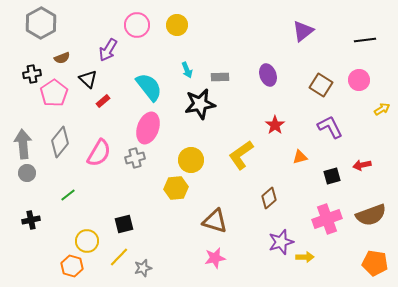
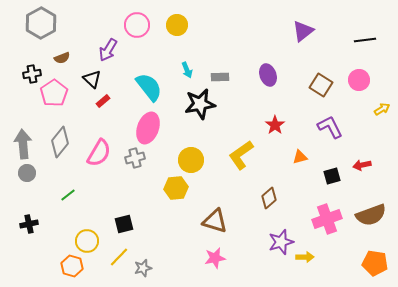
black triangle at (88, 79): moved 4 px right
black cross at (31, 220): moved 2 px left, 4 px down
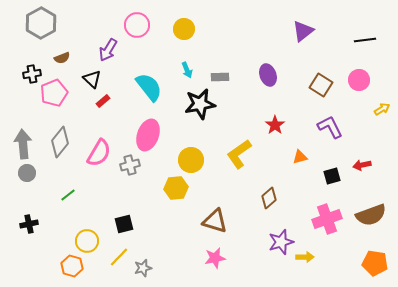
yellow circle at (177, 25): moved 7 px right, 4 px down
pink pentagon at (54, 93): rotated 12 degrees clockwise
pink ellipse at (148, 128): moved 7 px down
yellow L-shape at (241, 155): moved 2 px left, 1 px up
gray cross at (135, 158): moved 5 px left, 7 px down
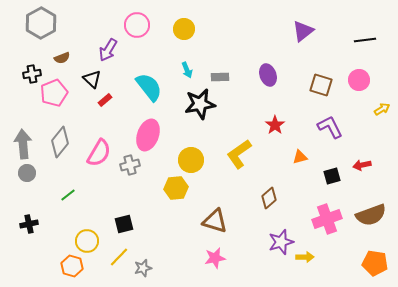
brown square at (321, 85): rotated 15 degrees counterclockwise
red rectangle at (103, 101): moved 2 px right, 1 px up
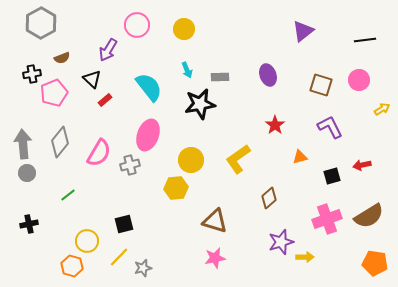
yellow L-shape at (239, 154): moved 1 px left, 5 px down
brown semicircle at (371, 215): moved 2 px left, 1 px down; rotated 12 degrees counterclockwise
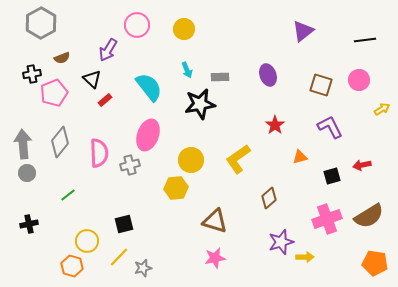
pink semicircle at (99, 153): rotated 32 degrees counterclockwise
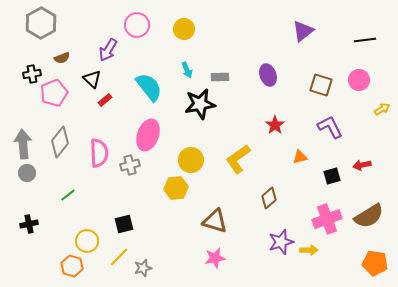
yellow arrow at (305, 257): moved 4 px right, 7 px up
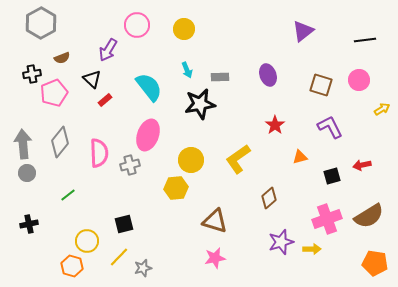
yellow arrow at (309, 250): moved 3 px right, 1 px up
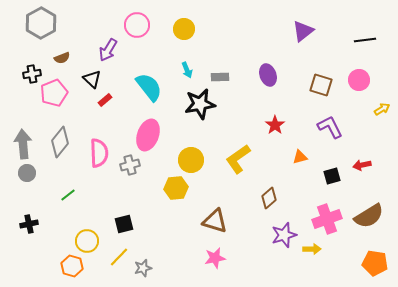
purple star at (281, 242): moved 3 px right, 7 px up
